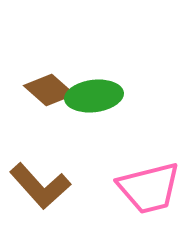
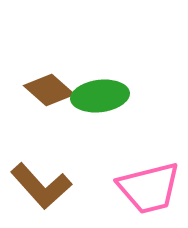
green ellipse: moved 6 px right
brown L-shape: moved 1 px right
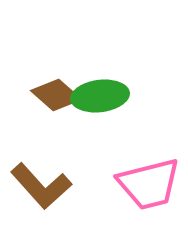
brown diamond: moved 7 px right, 5 px down
pink trapezoid: moved 4 px up
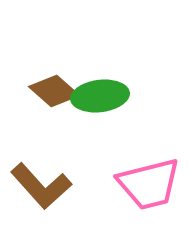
brown diamond: moved 2 px left, 4 px up
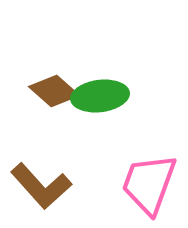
pink trapezoid: rotated 124 degrees clockwise
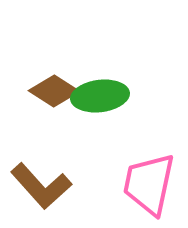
brown diamond: rotated 9 degrees counterclockwise
pink trapezoid: rotated 8 degrees counterclockwise
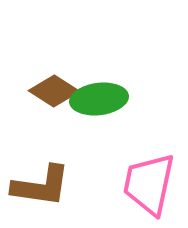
green ellipse: moved 1 px left, 3 px down
brown L-shape: rotated 40 degrees counterclockwise
